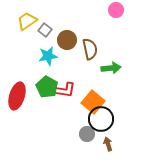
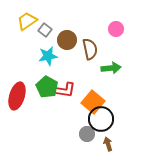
pink circle: moved 19 px down
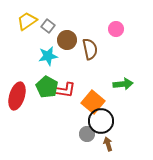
gray square: moved 3 px right, 4 px up
green arrow: moved 12 px right, 16 px down
black circle: moved 2 px down
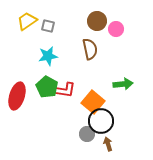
gray square: rotated 24 degrees counterclockwise
brown circle: moved 30 px right, 19 px up
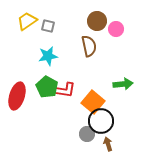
brown semicircle: moved 1 px left, 3 px up
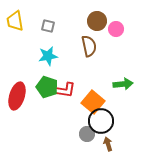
yellow trapezoid: moved 12 px left; rotated 65 degrees counterclockwise
green pentagon: rotated 10 degrees counterclockwise
